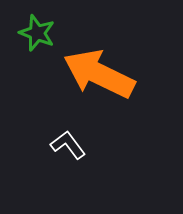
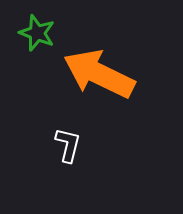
white L-shape: rotated 51 degrees clockwise
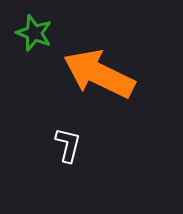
green star: moved 3 px left
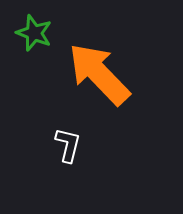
orange arrow: rotated 20 degrees clockwise
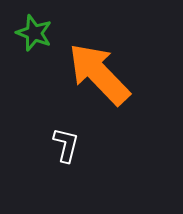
white L-shape: moved 2 px left
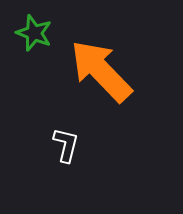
orange arrow: moved 2 px right, 3 px up
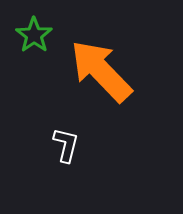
green star: moved 2 px down; rotated 15 degrees clockwise
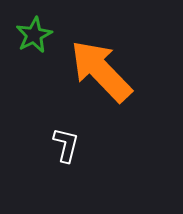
green star: rotated 9 degrees clockwise
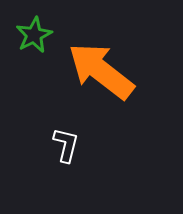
orange arrow: rotated 8 degrees counterclockwise
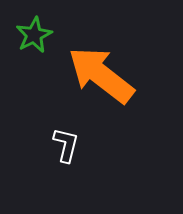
orange arrow: moved 4 px down
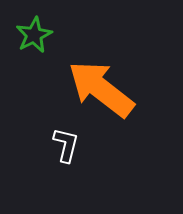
orange arrow: moved 14 px down
